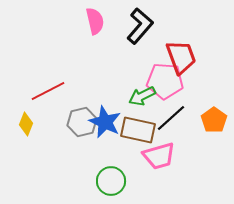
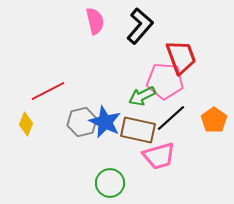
green circle: moved 1 px left, 2 px down
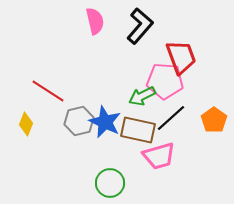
red line: rotated 60 degrees clockwise
gray hexagon: moved 3 px left, 1 px up
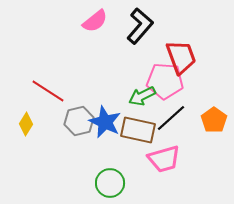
pink semicircle: rotated 64 degrees clockwise
yellow diamond: rotated 10 degrees clockwise
pink trapezoid: moved 5 px right, 3 px down
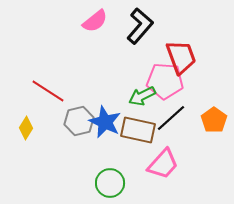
yellow diamond: moved 4 px down
pink trapezoid: moved 1 px left, 5 px down; rotated 32 degrees counterclockwise
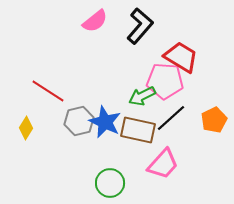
red trapezoid: rotated 39 degrees counterclockwise
orange pentagon: rotated 10 degrees clockwise
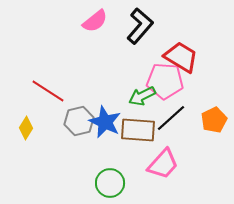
brown rectangle: rotated 8 degrees counterclockwise
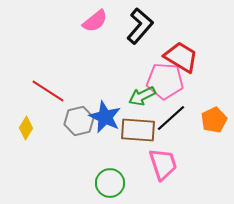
blue star: moved 5 px up
pink trapezoid: rotated 60 degrees counterclockwise
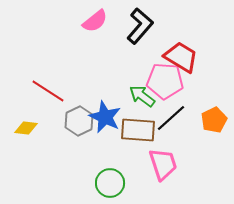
green arrow: rotated 64 degrees clockwise
gray hexagon: rotated 12 degrees counterclockwise
yellow diamond: rotated 65 degrees clockwise
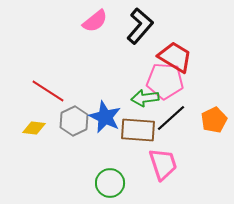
red trapezoid: moved 6 px left
green arrow: moved 3 px right, 2 px down; rotated 44 degrees counterclockwise
gray hexagon: moved 5 px left
yellow diamond: moved 8 px right
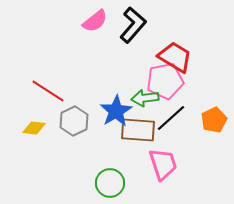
black L-shape: moved 7 px left, 1 px up
pink pentagon: rotated 15 degrees counterclockwise
blue star: moved 11 px right, 6 px up; rotated 16 degrees clockwise
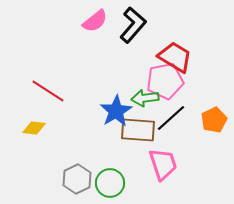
gray hexagon: moved 3 px right, 58 px down
